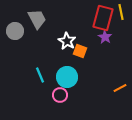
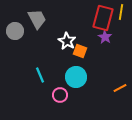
yellow line: rotated 21 degrees clockwise
cyan circle: moved 9 px right
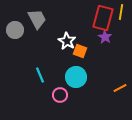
gray circle: moved 1 px up
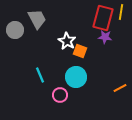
purple star: rotated 24 degrees counterclockwise
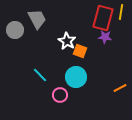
cyan line: rotated 21 degrees counterclockwise
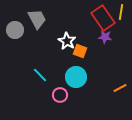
red rectangle: rotated 50 degrees counterclockwise
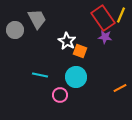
yellow line: moved 3 px down; rotated 14 degrees clockwise
cyan line: rotated 35 degrees counterclockwise
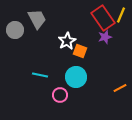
purple star: rotated 24 degrees counterclockwise
white star: rotated 12 degrees clockwise
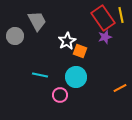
yellow line: rotated 35 degrees counterclockwise
gray trapezoid: moved 2 px down
gray circle: moved 6 px down
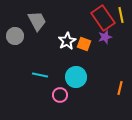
orange square: moved 4 px right, 7 px up
orange line: rotated 48 degrees counterclockwise
